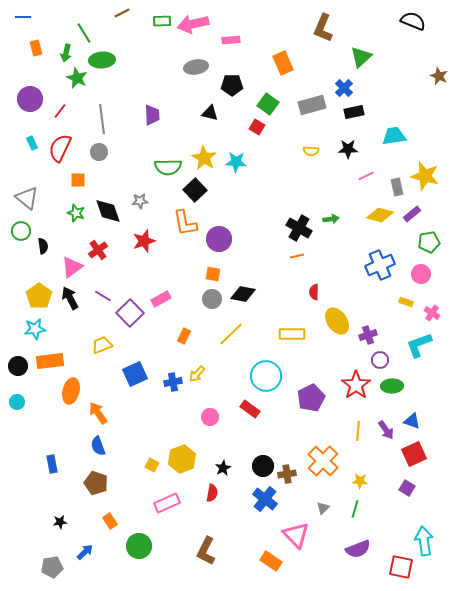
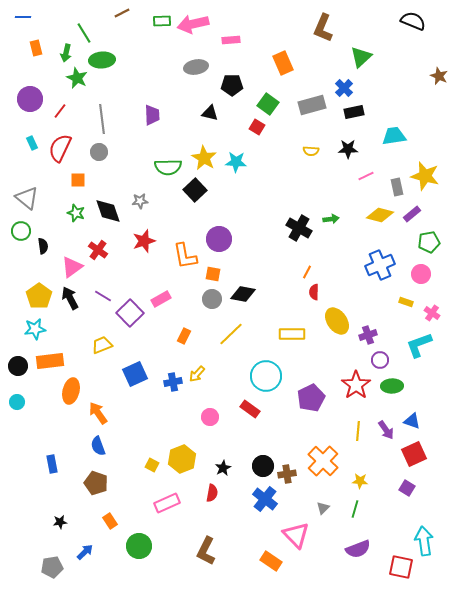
orange L-shape at (185, 223): moved 33 px down
red cross at (98, 250): rotated 18 degrees counterclockwise
orange line at (297, 256): moved 10 px right, 16 px down; rotated 48 degrees counterclockwise
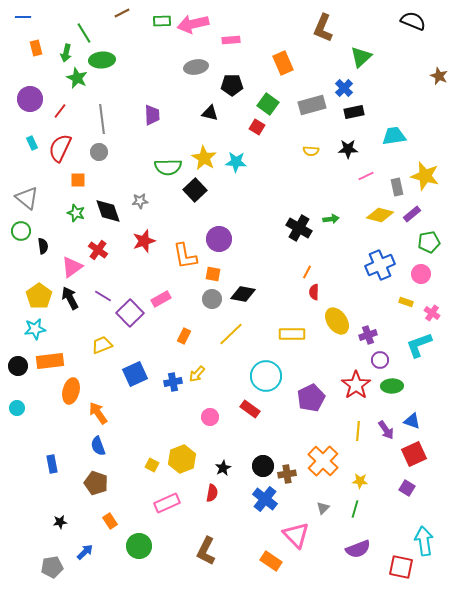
cyan circle at (17, 402): moved 6 px down
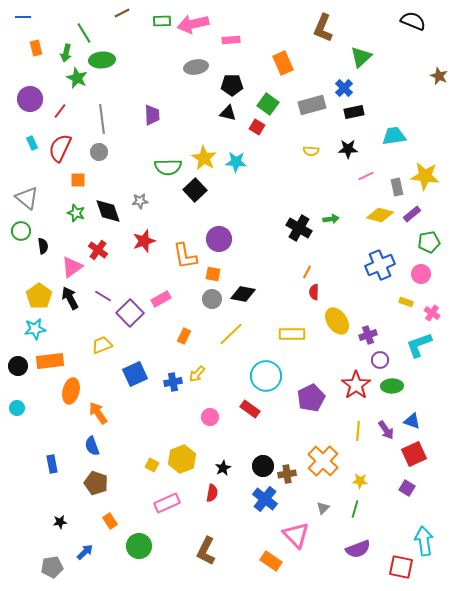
black triangle at (210, 113): moved 18 px right
yellow star at (425, 176): rotated 8 degrees counterclockwise
blue semicircle at (98, 446): moved 6 px left
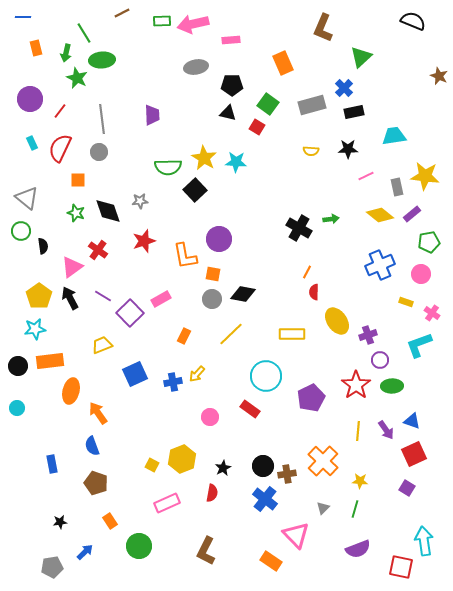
yellow diamond at (380, 215): rotated 24 degrees clockwise
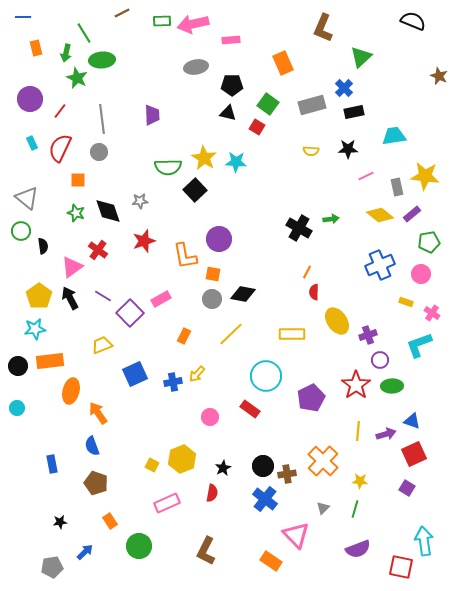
purple arrow at (386, 430): moved 4 px down; rotated 72 degrees counterclockwise
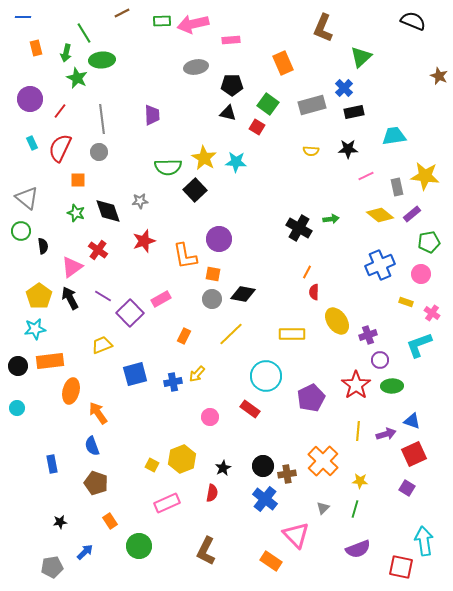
blue square at (135, 374): rotated 10 degrees clockwise
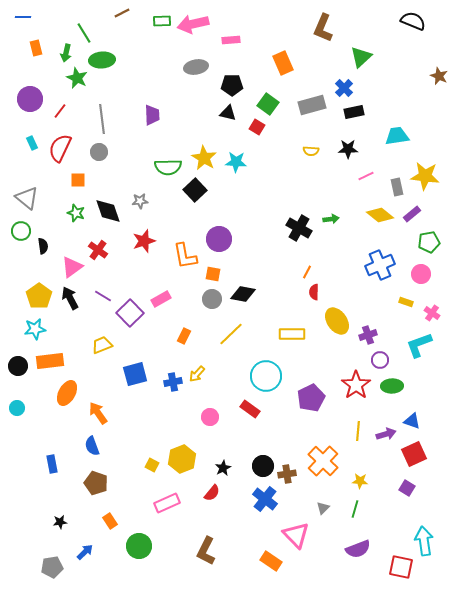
cyan trapezoid at (394, 136): moved 3 px right
orange ellipse at (71, 391): moved 4 px left, 2 px down; rotated 15 degrees clockwise
red semicircle at (212, 493): rotated 30 degrees clockwise
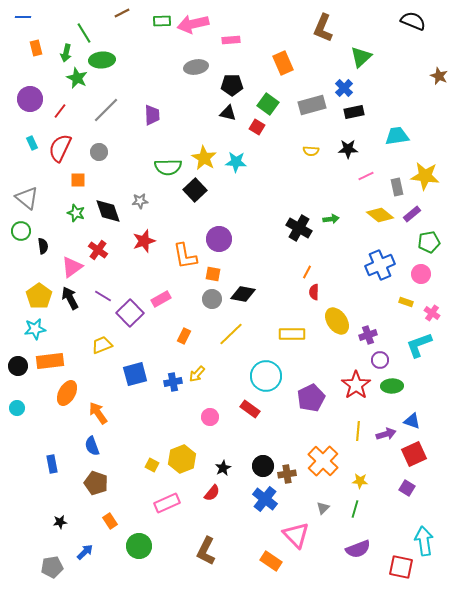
gray line at (102, 119): moved 4 px right, 9 px up; rotated 52 degrees clockwise
